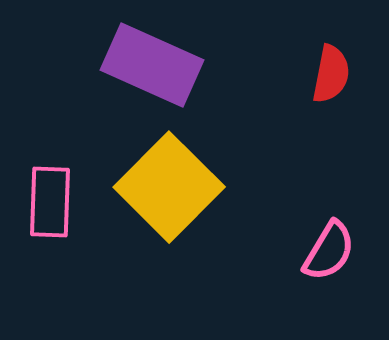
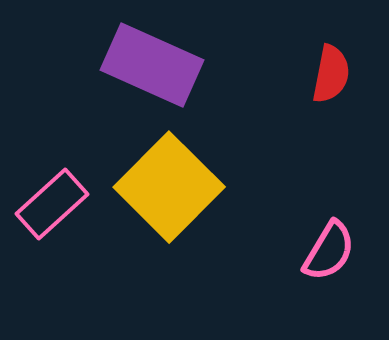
pink rectangle: moved 2 px right, 2 px down; rotated 46 degrees clockwise
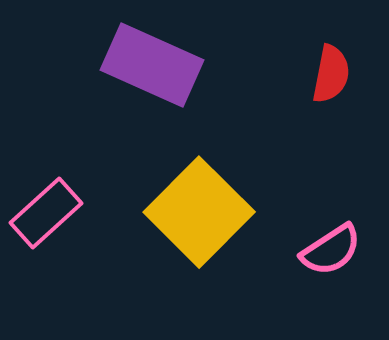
yellow square: moved 30 px right, 25 px down
pink rectangle: moved 6 px left, 9 px down
pink semicircle: moved 2 px right, 1 px up; rotated 26 degrees clockwise
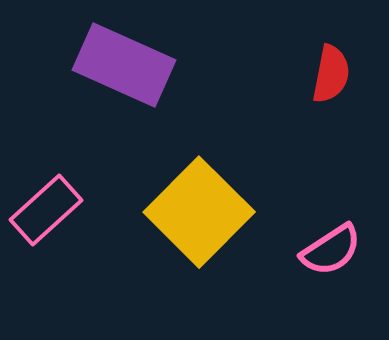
purple rectangle: moved 28 px left
pink rectangle: moved 3 px up
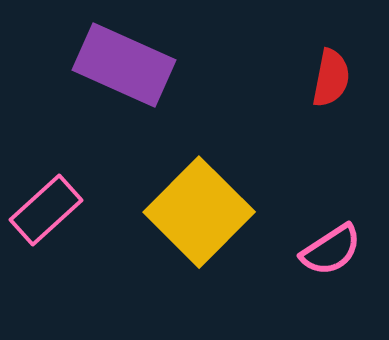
red semicircle: moved 4 px down
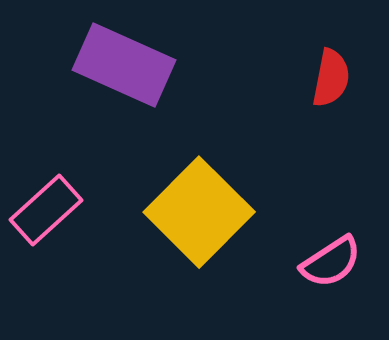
pink semicircle: moved 12 px down
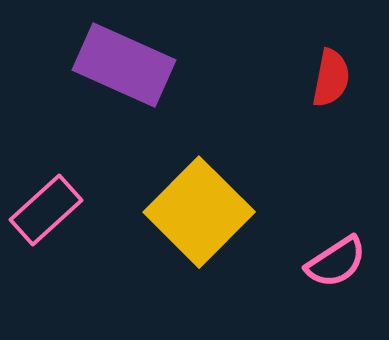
pink semicircle: moved 5 px right
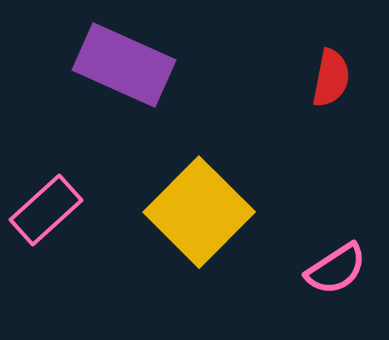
pink semicircle: moved 7 px down
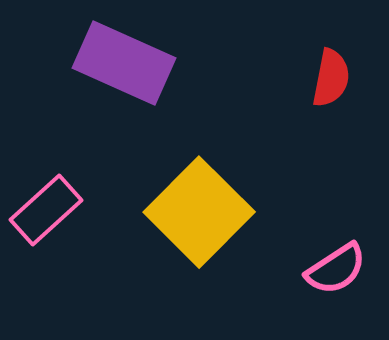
purple rectangle: moved 2 px up
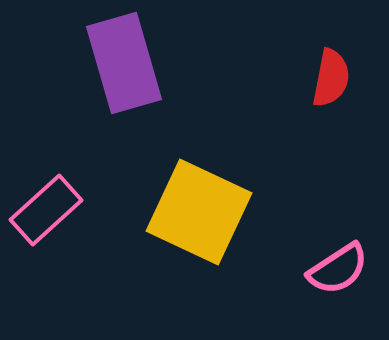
purple rectangle: rotated 50 degrees clockwise
yellow square: rotated 20 degrees counterclockwise
pink semicircle: moved 2 px right
